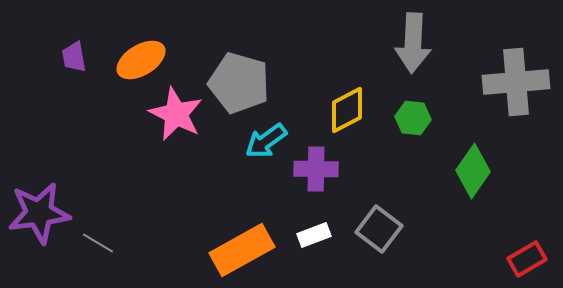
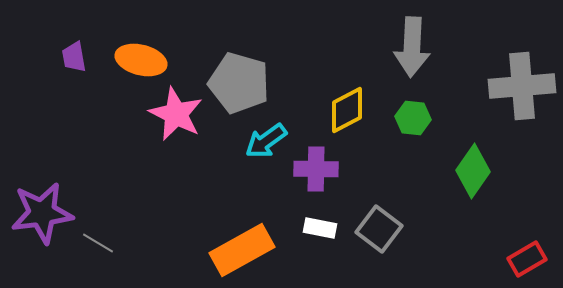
gray arrow: moved 1 px left, 4 px down
orange ellipse: rotated 45 degrees clockwise
gray cross: moved 6 px right, 4 px down
purple star: moved 3 px right
white rectangle: moved 6 px right, 7 px up; rotated 32 degrees clockwise
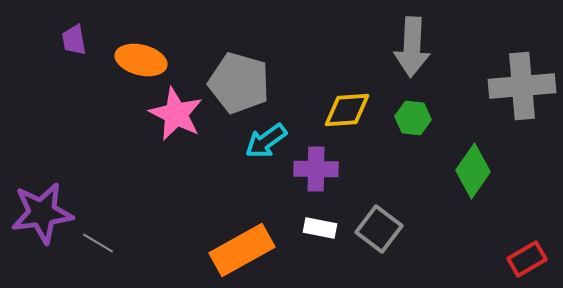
purple trapezoid: moved 17 px up
yellow diamond: rotated 24 degrees clockwise
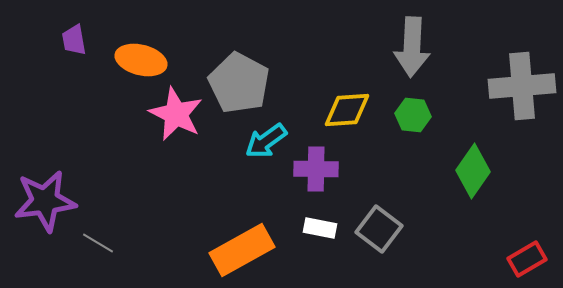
gray pentagon: rotated 12 degrees clockwise
green hexagon: moved 3 px up
purple star: moved 3 px right, 12 px up
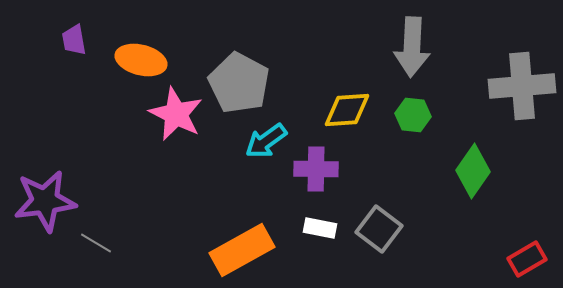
gray line: moved 2 px left
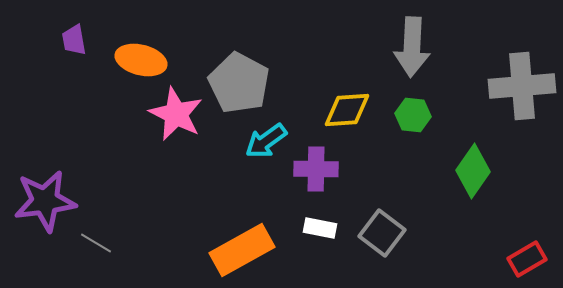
gray square: moved 3 px right, 4 px down
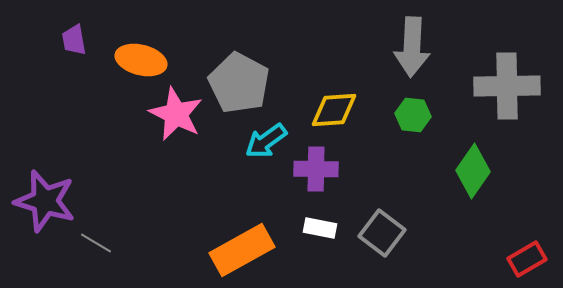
gray cross: moved 15 px left; rotated 4 degrees clockwise
yellow diamond: moved 13 px left
purple star: rotated 24 degrees clockwise
